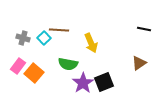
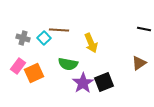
orange square: rotated 24 degrees clockwise
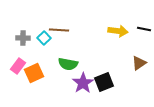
gray cross: rotated 16 degrees counterclockwise
yellow arrow: moved 27 px right, 12 px up; rotated 60 degrees counterclockwise
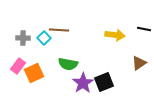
yellow arrow: moved 3 px left, 4 px down
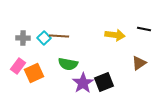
brown line: moved 6 px down
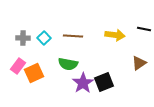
brown line: moved 14 px right
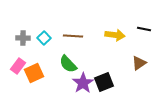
green semicircle: rotated 36 degrees clockwise
